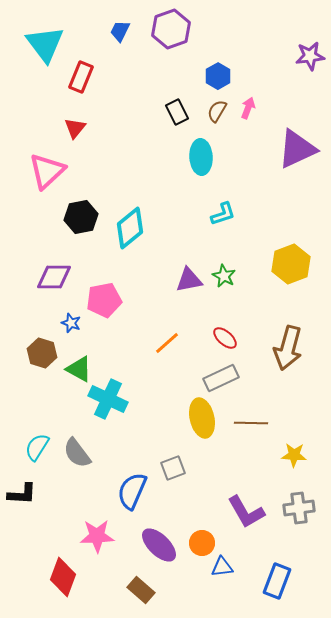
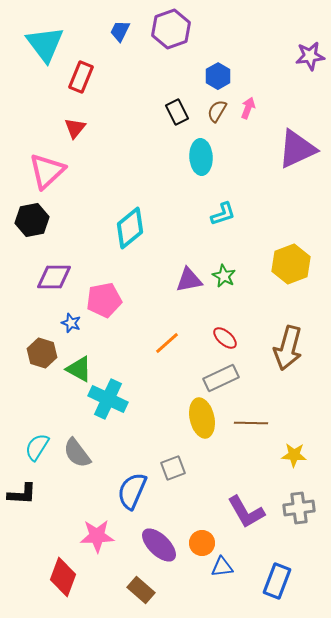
black hexagon at (81, 217): moved 49 px left, 3 px down
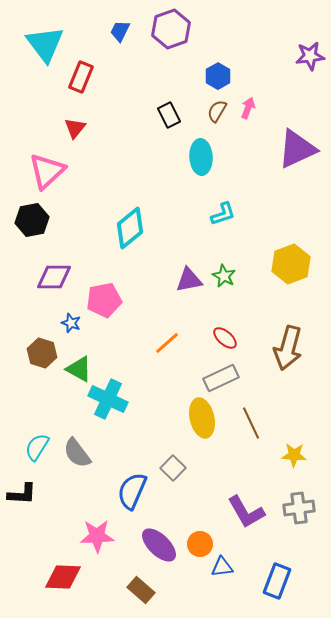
black rectangle at (177, 112): moved 8 px left, 3 px down
brown line at (251, 423): rotated 64 degrees clockwise
gray square at (173, 468): rotated 25 degrees counterclockwise
orange circle at (202, 543): moved 2 px left, 1 px down
red diamond at (63, 577): rotated 72 degrees clockwise
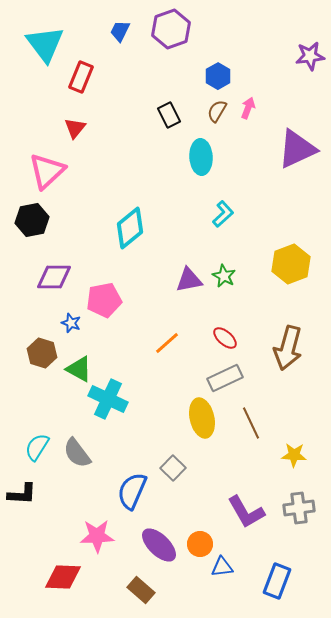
cyan L-shape at (223, 214): rotated 24 degrees counterclockwise
gray rectangle at (221, 378): moved 4 px right
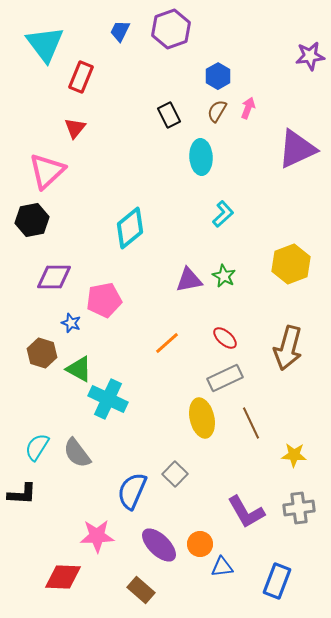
gray square at (173, 468): moved 2 px right, 6 px down
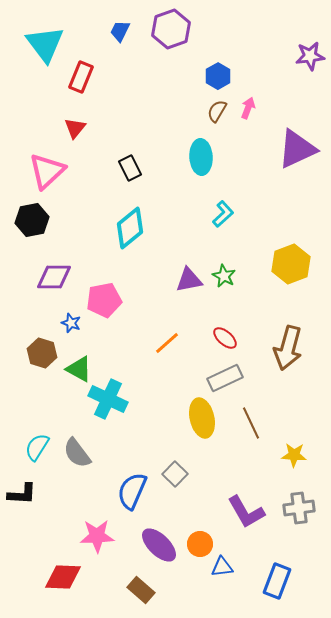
black rectangle at (169, 115): moved 39 px left, 53 px down
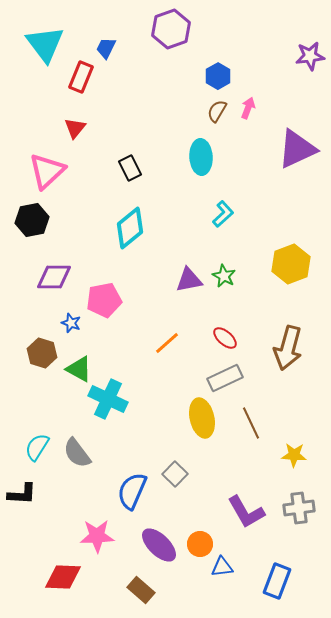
blue trapezoid at (120, 31): moved 14 px left, 17 px down
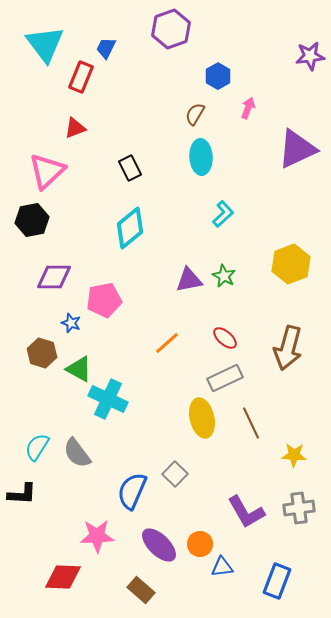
brown semicircle at (217, 111): moved 22 px left, 3 px down
red triangle at (75, 128): rotated 30 degrees clockwise
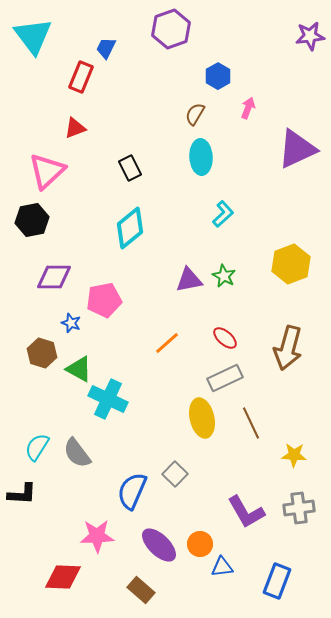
cyan triangle at (45, 44): moved 12 px left, 8 px up
purple star at (310, 56): moved 20 px up
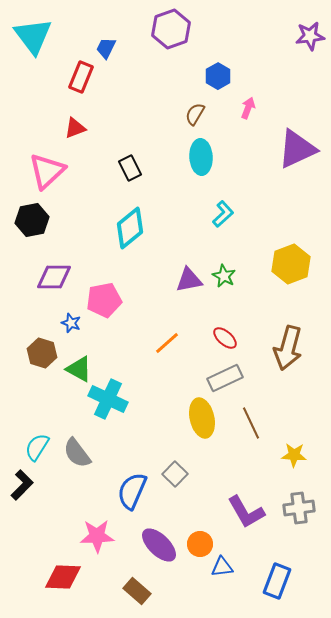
black L-shape at (22, 494): moved 9 px up; rotated 48 degrees counterclockwise
brown rectangle at (141, 590): moved 4 px left, 1 px down
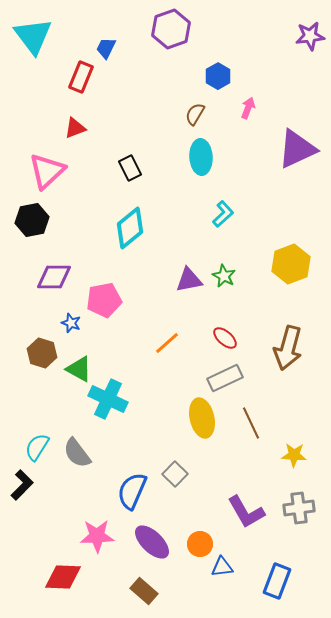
purple ellipse at (159, 545): moved 7 px left, 3 px up
brown rectangle at (137, 591): moved 7 px right
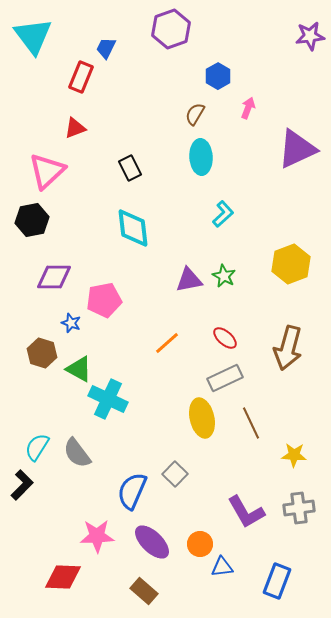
cyan diamond at (130, 228): moved 3 px right; rotated 57 degrees counterclockwise
